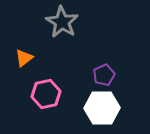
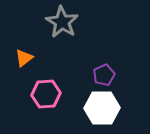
pink hexagon: rotated 8 degrees clockwise
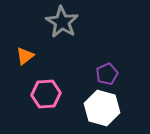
orange triangle: moved 1 px right, 2 px up
purple pentagon: moved 3 px right, 1 px up
white hexagon: rotated 16 degrees clockwise
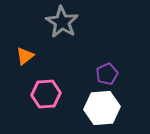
white hexagon: rotated 20 degrees counterclockwise
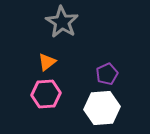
orange triangle: moved 22 px right, 6 px down
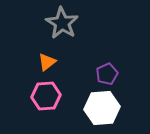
gray star: moved 1 px down
pink hexagon: moved 2 px down
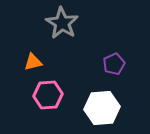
orange triangle: moved 14 px left; rotated 24 degrees clockwise
purple pentagon: moved 7 px right, 10 px up
pink hexagon: moved 2 px right, 1 px up
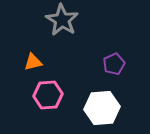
gray star: moved 3 px up
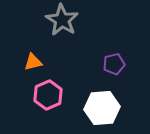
purple pentagon: rotated 10 degrees clockwise
pink hexagon: rotated 20 degrees counterclockwise
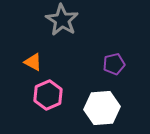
orange triangle: rotated 42 degrees clockwise
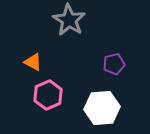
gray star: moved 7 px right
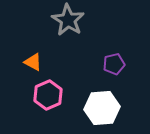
gray star: moved 1 px left
